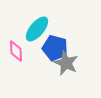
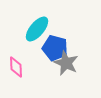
pink diamond: moved 16 px down
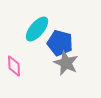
blue pentagon: moved 5 px right, 5 px up
pink diamond: moved 2 px left, 1 px up
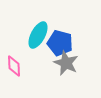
cyan ellipse: moved 1 px right, 6 px down; rotated 12 degrees counterclockwise
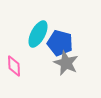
cyan ellipse: moved 1 px up
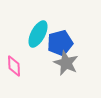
blue pentagon: rotated 30 degrees counterclockwise
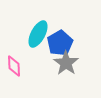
blue pentagon: rotated 15 degrees counterclockwise
gray star: rotated 10 degrees clockwise
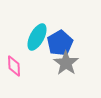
cyan ellipse: moved 1 px left, 3 px down
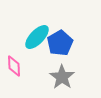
cyan ellipse: rotated 16 degrees clockwise
gray star: moved 4 px left, 14 px down
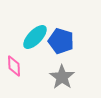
cyan ellipse: moved 2 px left
blue pentagon: moved 1 px right, 2 px up; rotated 25 degrees counterclockwise
